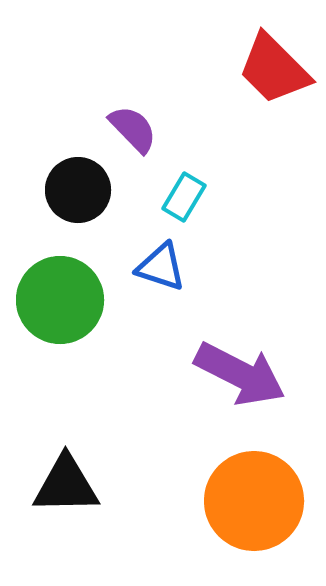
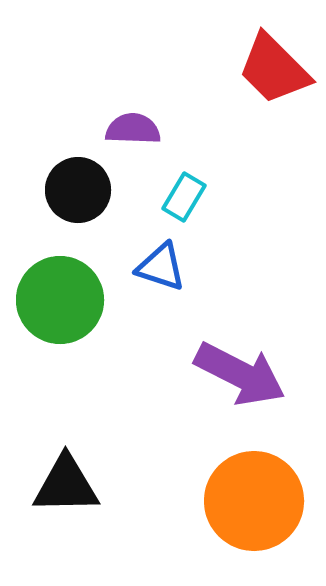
purple semicircle: rotated 44 degrees counterclockwise
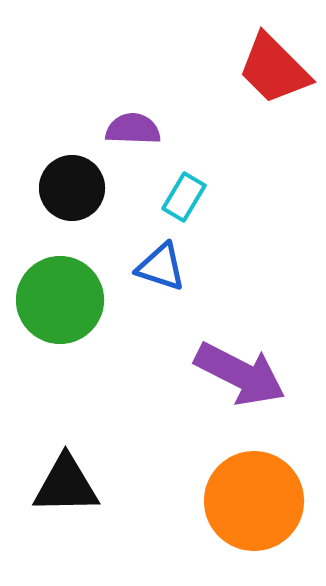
black circle: moved 6 px left, 2 px up
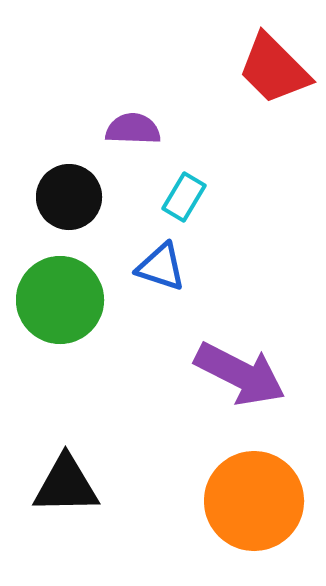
black circle: moved 3 px left, 9 px down
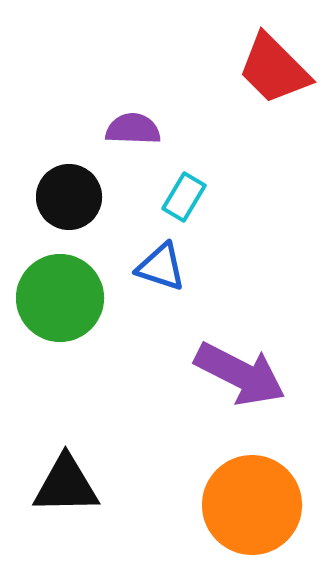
green circle: moved 2 px up
orange circle: moved 2 px left, 4 px down
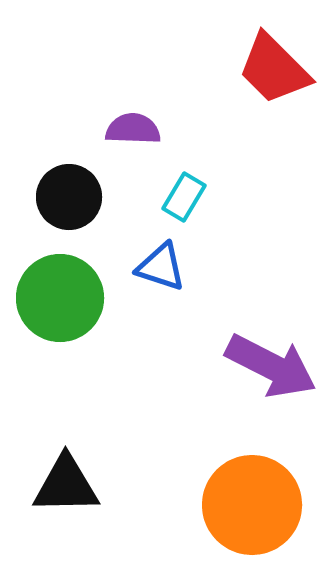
purple arrow: moved 31 px right, 8 px up
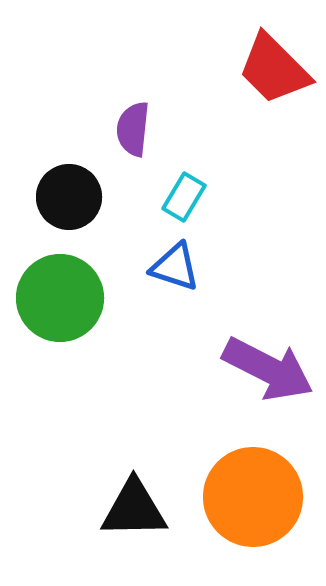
purple semicircle: rotated 86 degrees counterclockwise
blue triangle: moved 14 px right
purple arrow: moved 3 px left, 3 px down
black triangle: moved 68 px right, 24 px down
orange circle: moved 1 px right, 8 px up
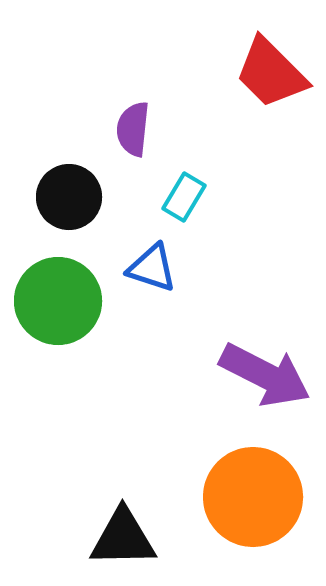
red trapezoid: moved 3 px left, 4 px down
blue triangle: moved 23 px left, 1 px down
green circle: moved 2 px left, 3 px down
purple arrow: moved 3 px left, 6 px down
black triangle: moved 11 px left, 29 px down
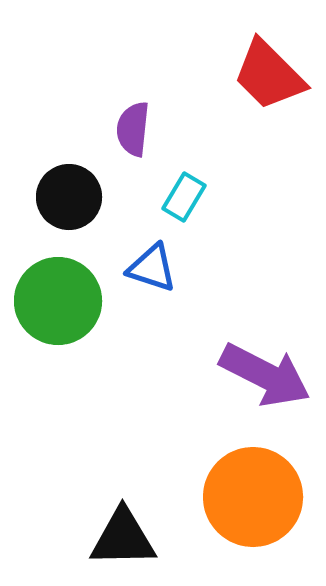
red trapezoid: moved 2 px left, 2 px down
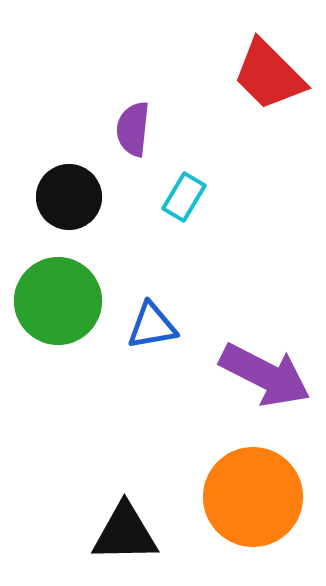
blue triangle: moved 58 px down; rotated 28 degrees counterclockwise
black triangle: moved 2 px right, 5 px up
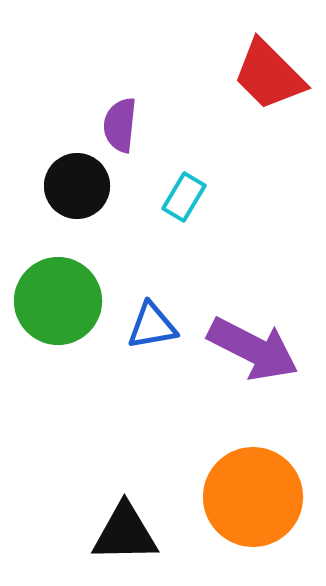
purple semicircle: moved 13 px left, 4 px up
black circle: moved 8 px right, 11 px up
purple arrow: moved 12 px left, 26 px up
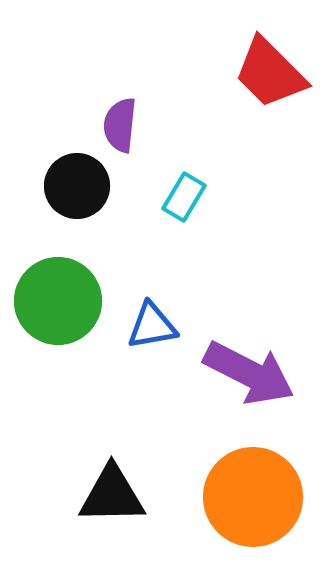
red trapezoid: moved 1 px right, 2 px up
purple arrow: moved 4 px left, 24 px down
black triangle: moved 13 px left, 38 px up
